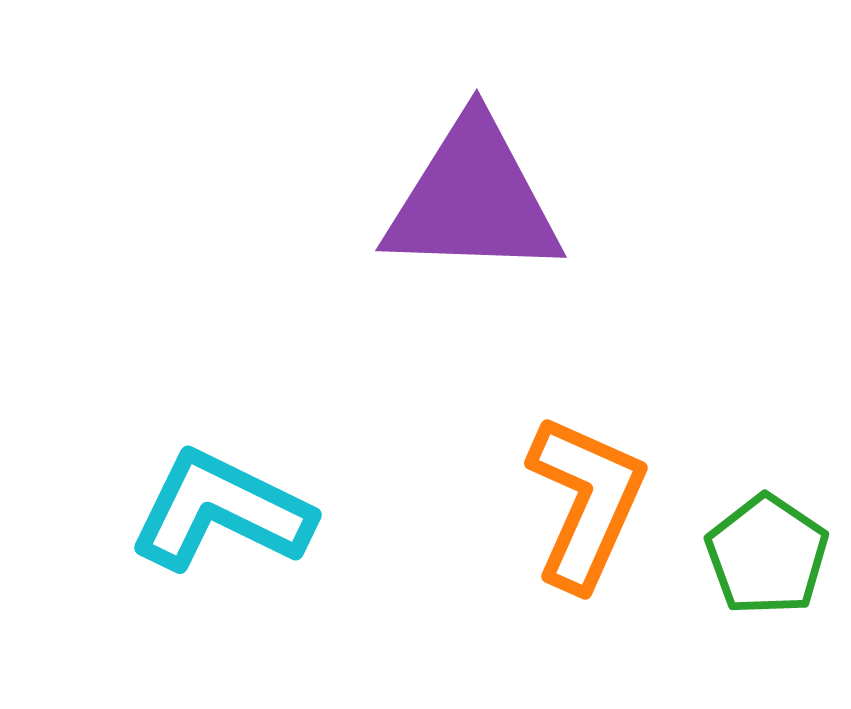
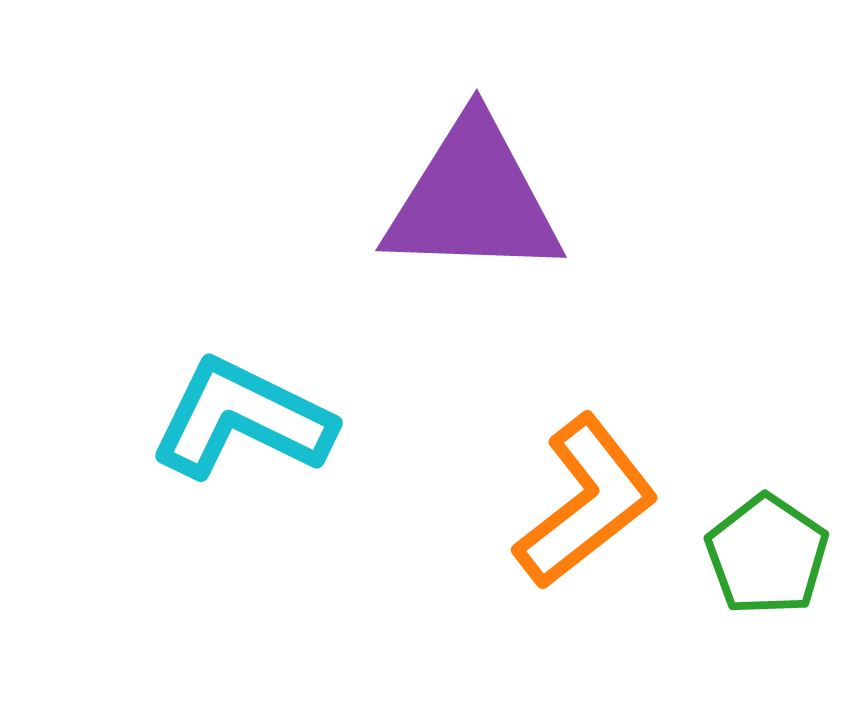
orange L-shape: rotated 28 degrees clockwise
cyan L-shape: moved 21 px right, 92 px up
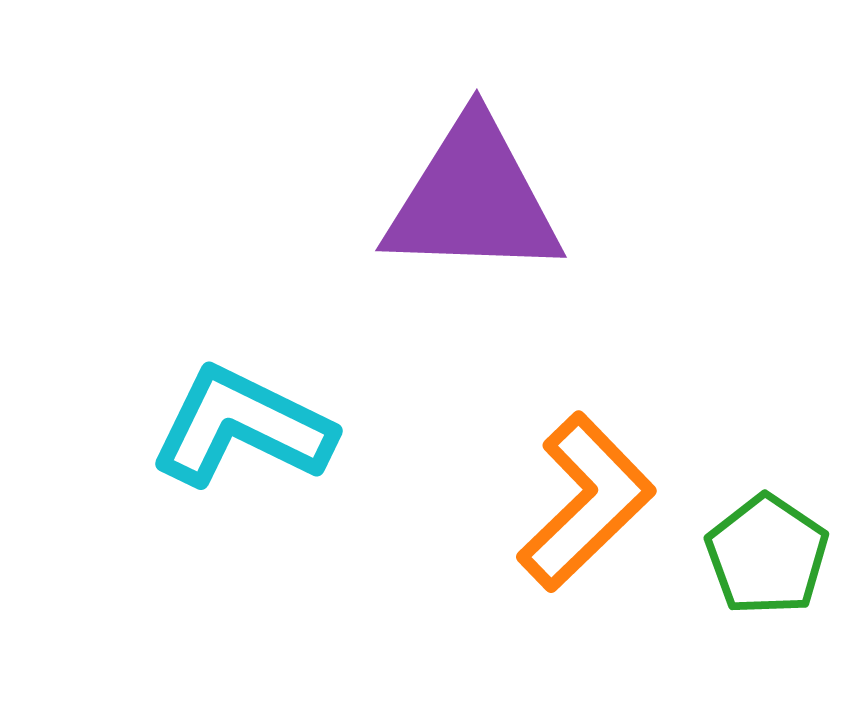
cyan L-shape: moved 8 px down
orange L-shape: rotated 6 degrees counterclockwise
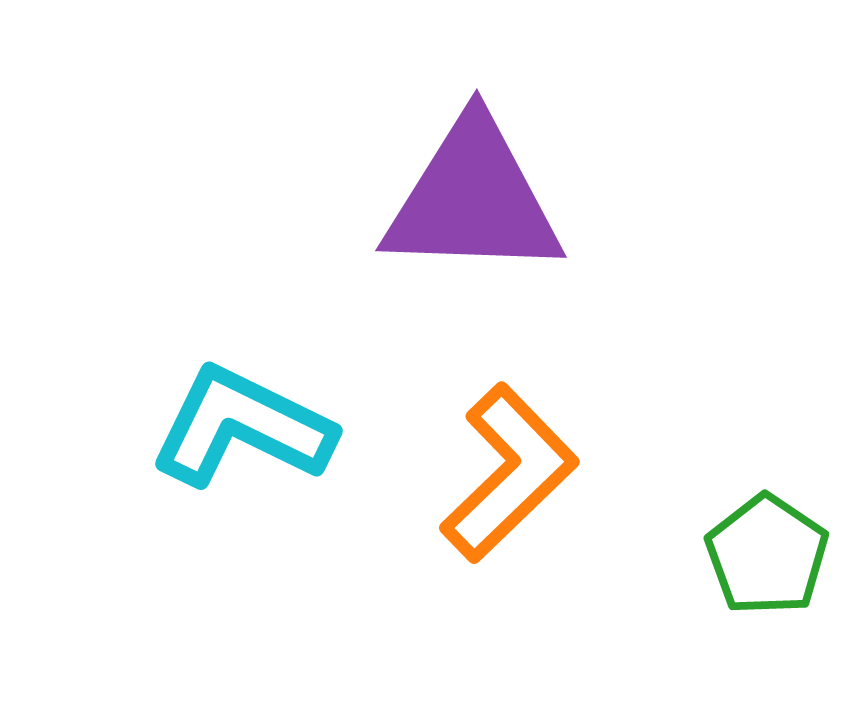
orange L-shape: moved 77 px left, 29 px up
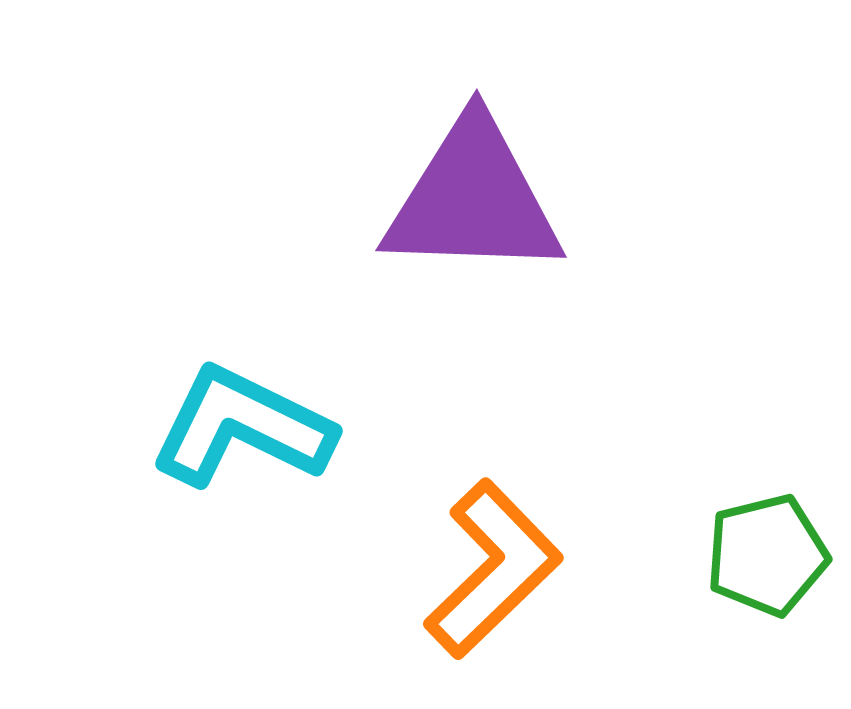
orange L-shape: moved 16 px left, 96 px down
green pentagon: rotated 24 degrees clockwise
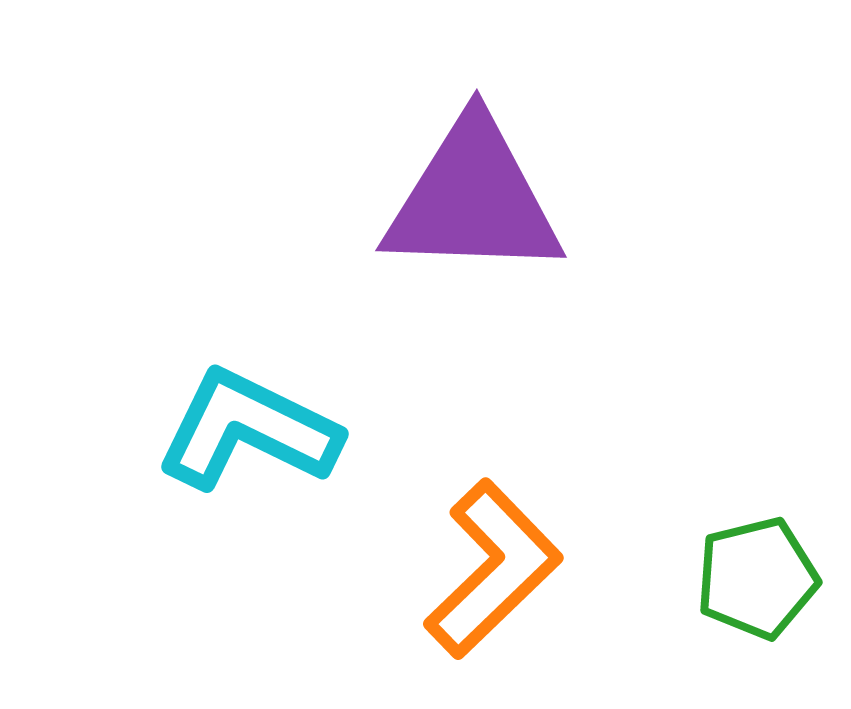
cyan L-shape: moved 6 px right, 3 px down
green pentagon: moved 10 px left, 23 px down
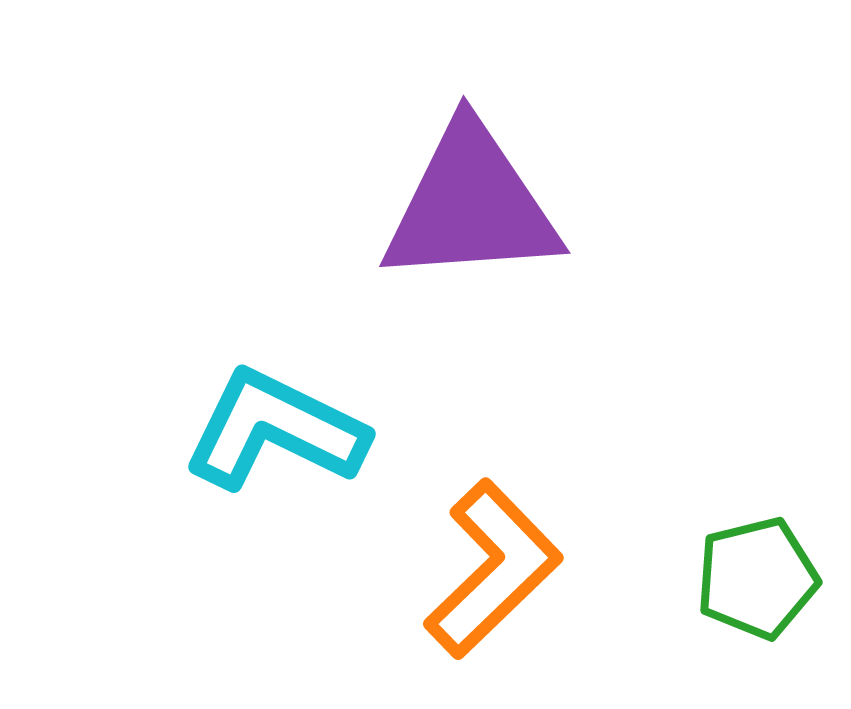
purple triangle: moved 2 px left, 6 px down; rotated 6 degrees counterclockwise
cyan L-shape: moved 27 px right
